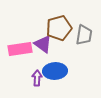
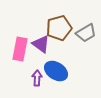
gray trapezoid: moved 2 px right, 2 px up; rotated 50 degrees clockwise
purple triangle: moved 2 px left
pink rectangle: rotated 70 degrees counterclockwise
blue ellipse: moved 1 px right; rotated 35 degrees clockwise
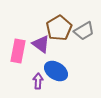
brown pentagon: rotated 15 degrees counterclockwise
gray trapezoid: moved 2 px left, 2 px up
pink rectangle: moved 2 px left, 2 px down
purple arrow: moved 1 px right, 3 px down
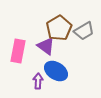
purple triangle: moved 5 px right, 2 px down
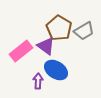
brown pentagon: rotated 10 degrees counterclockwise
pink rectangle: moved 3 px right; rotated 40 degrees clockwise
blue ellipse: moved 1 px up
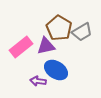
gray trapezoid: moved 2 px left, 1 px down
purple triangle: rotated 48 degrees counterclockwise
pink rectangle: moved 4 px up
purple arrow: rotated 84 degrees counterclockwise
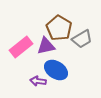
gray trapezoid: moved 7 px down
